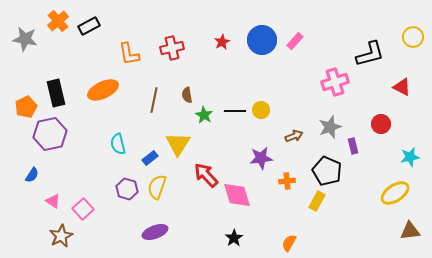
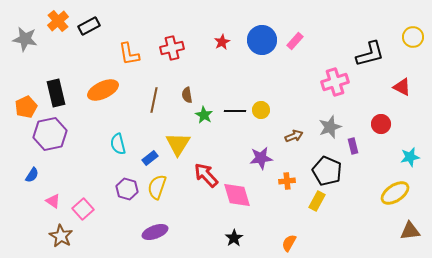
brown star at (61, 236): rotated 15 degrees counterclockwise
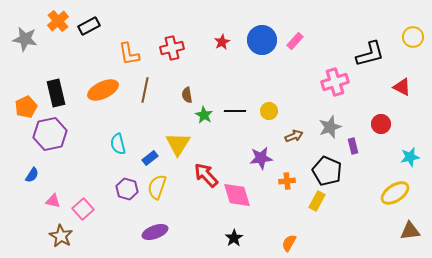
brown line at (154, 100): moved 9 px left, 10 px up
yellow circle at (261, 110): moved 8 px right, 1 px down
pink triangle at (53, 201): rotated 21 degrees counterclockwise
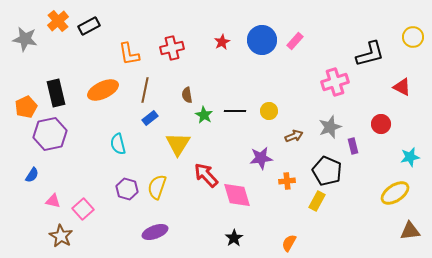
blue rectangle at (150, 158): moved 40 px up
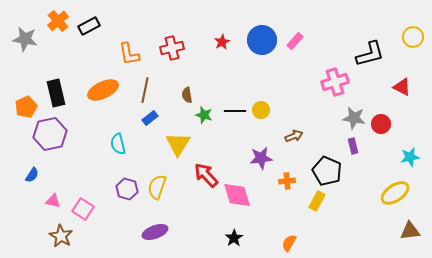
yellow circle at (269, 111): moved 8 px left, 1 px up
green star at (204, 115): rotated 12 degrees counterclockwise
gray star at (330, 127): moved 24 px right, 9 px up; rotated 30 degrees clockwise
pink square at (83, 209): rotated 15 degrees counterclockwise
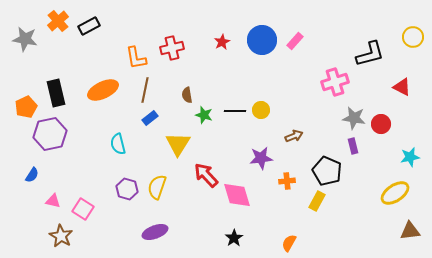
orange L-shape at (129, 54): moved 7 px right, 4 px down
